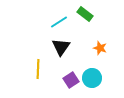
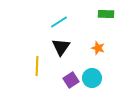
green rectangle: moved 21 px right; rotated 35 degrees counterclockwise
orange star: moved 2 px left
yellow line: moved 1 px left, 3 px up
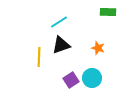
green rectangle: moved 2 px right, 2 px up
black triangle: moved 2 px up; rotated 36 degrees clockwise
yellow line: moved 2 px right, 9 px up
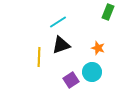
green rectangle: rotated 70 degrees counterclockwise
cyan line: moved 1 px left
cyan circle: moved 6 px up
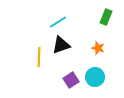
green rectangle: moved 2 px left, 5 px down
cyan circle: moved 3 px right, 5 px down
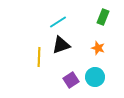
green rectangle: moved 3 px left
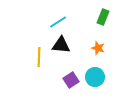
black triangle: rotated 24 degrees clockwise
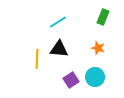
black triangle: moved 2 px left, 4 px down
yellow line: moved 2 px left, 2 px down
